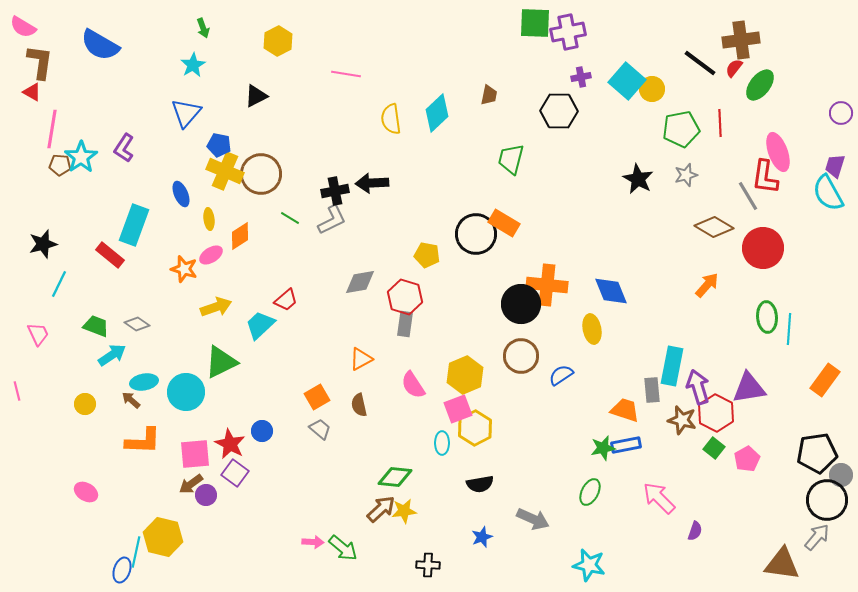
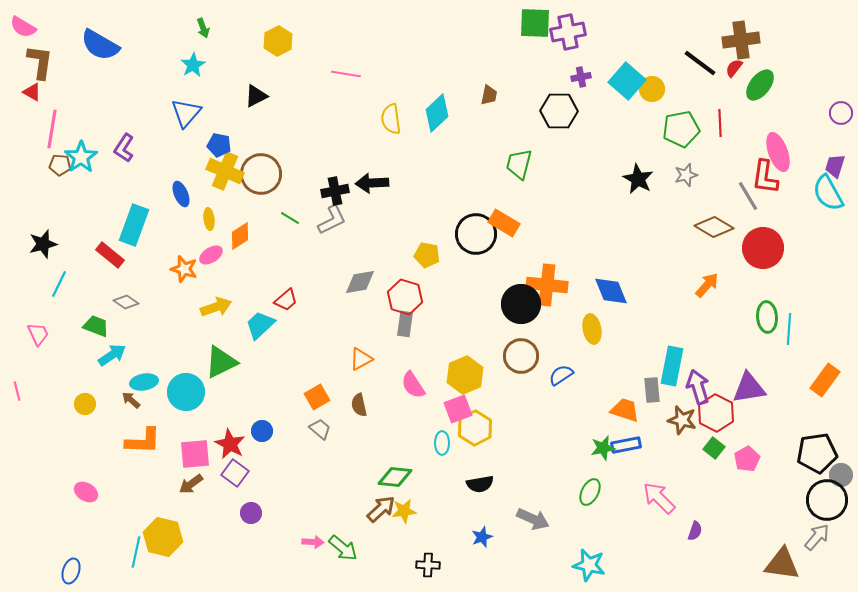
green trapezoid at (511, 159): moved 8 px right, 5 px down
gray diamond at (137, 324): moved 11 px left, 22 px up
purple circle at (206, 495): moved 45 px right, 18 px down
blue ellipse at (122, 570): moved 51 px left, 1 px down
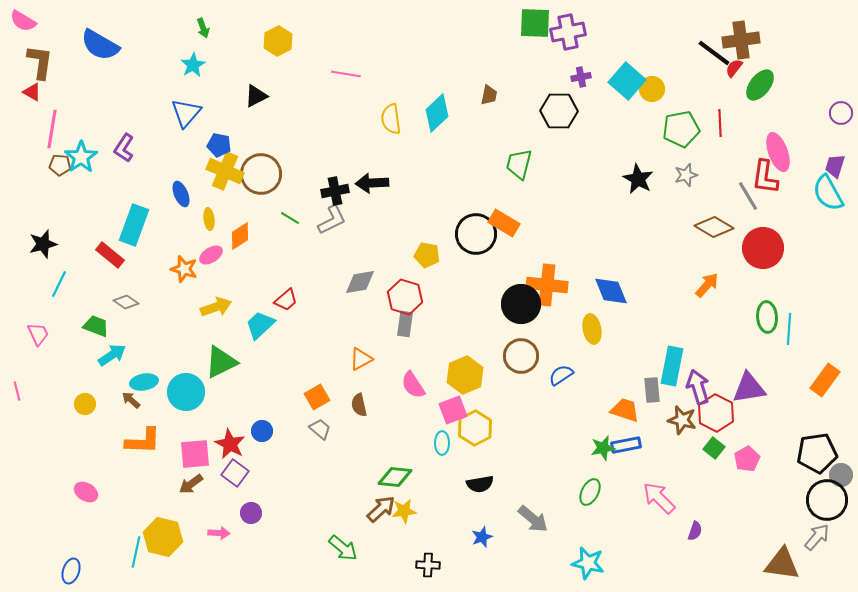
pink semicircle at (23, 27): moved 6 px up
black line at (700, 63): moved 14 px right, 10 px up
pink square at (458, 409): moved 5 px left, 1 px down
gray arrow at (533, 519): rotated 16 degrees clockwise
pink arrow at (313, 542): moved 94 px left, 9 px up
cyan star at (589, 565): moved 1 px left, 2 px up
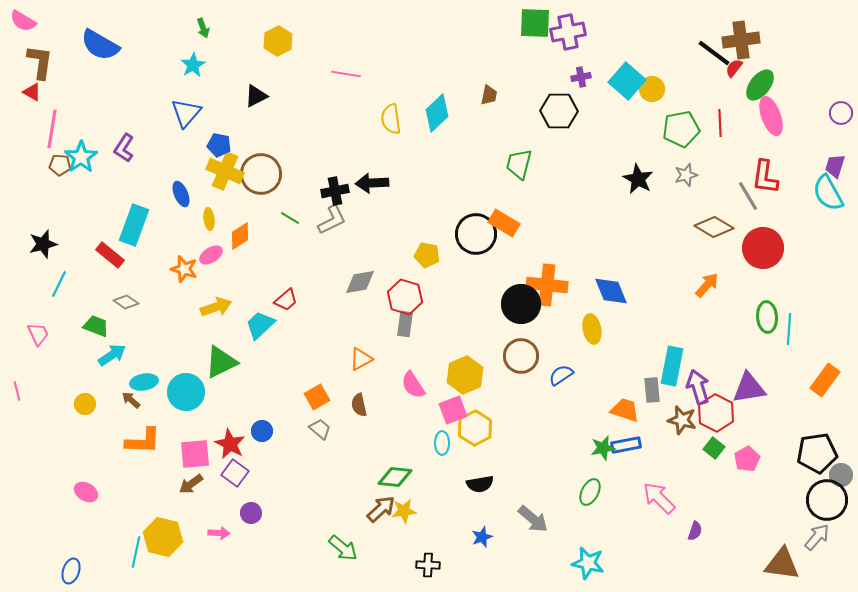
pink ellipse at (778, 152): moved 7 px left, 36 px up
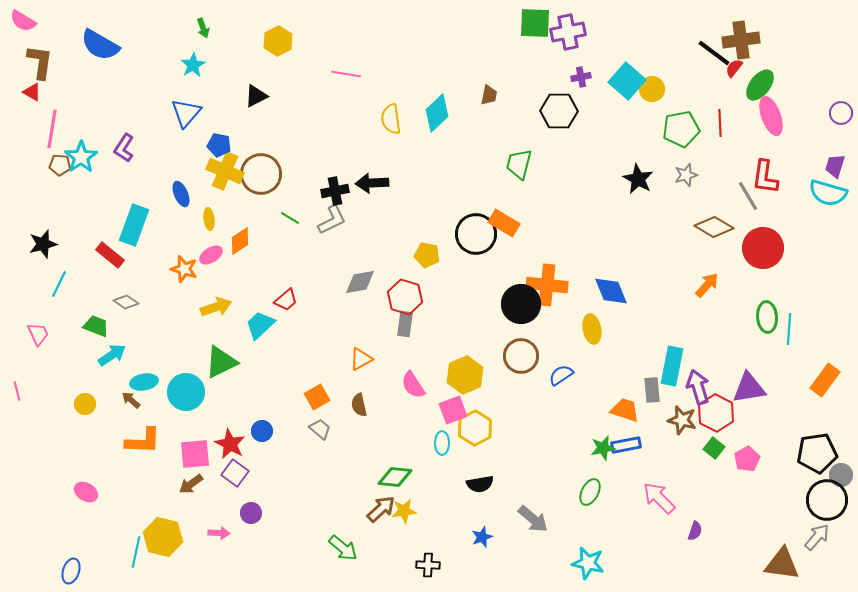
cyan semicircle at (828, 193): rotated 45 degrees counterclockwise
orange diamond at (240, 236): moved 5 px down
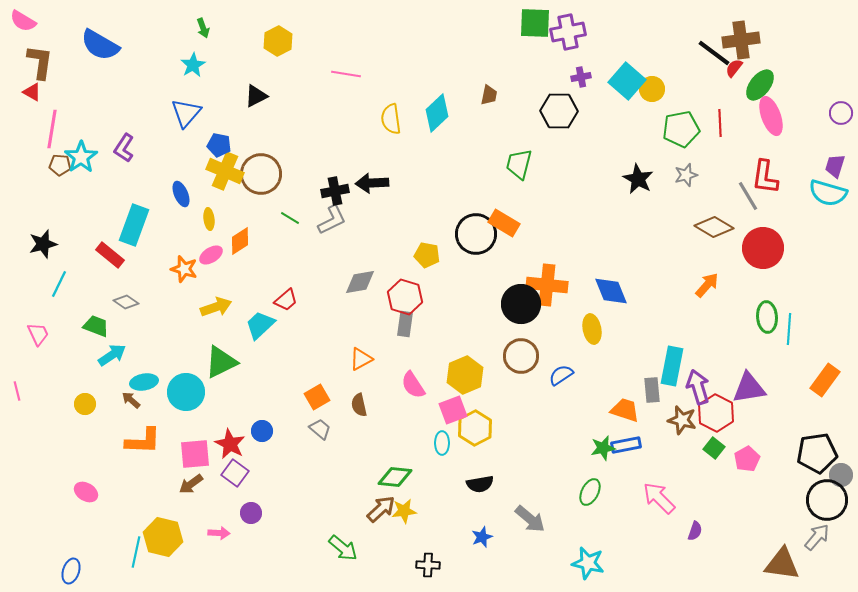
gray arrow at (533, 519): moved 3 px left
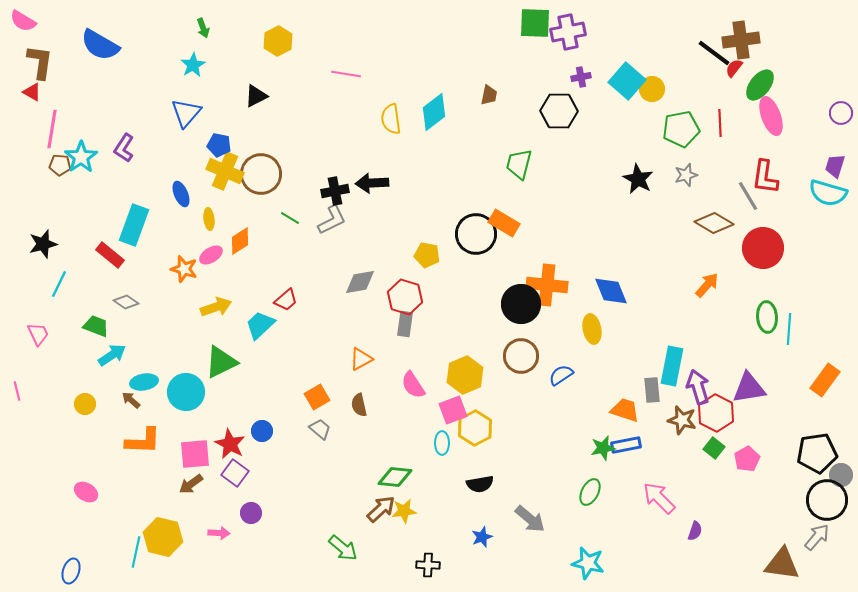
cyan diamond at (437, 113): moved 3 px left, 1 px up; rotated 6 degrees clockwise
brown diamond at (714, 227): moved 4 px up
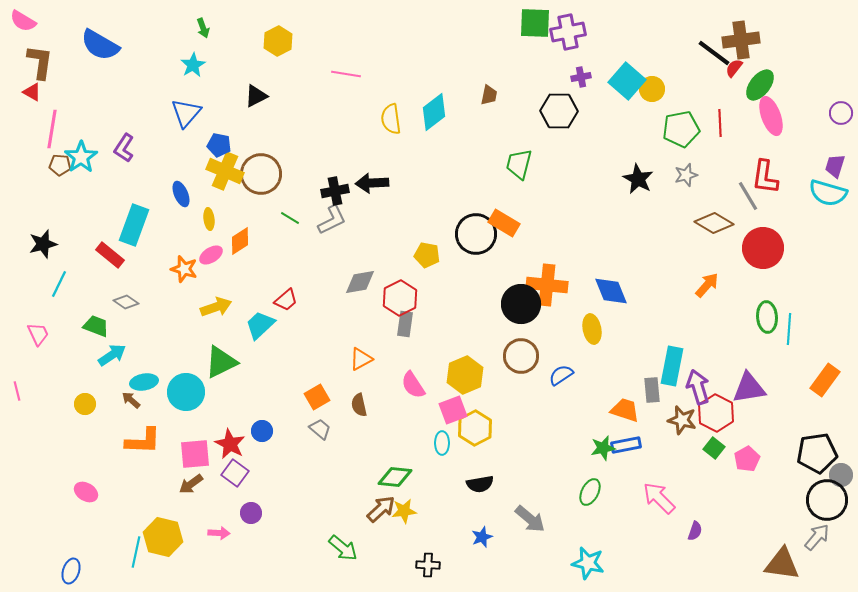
red hexagon at (405, 297): moved 5 px left, 1 px down; rotated 16 degrees clockwise
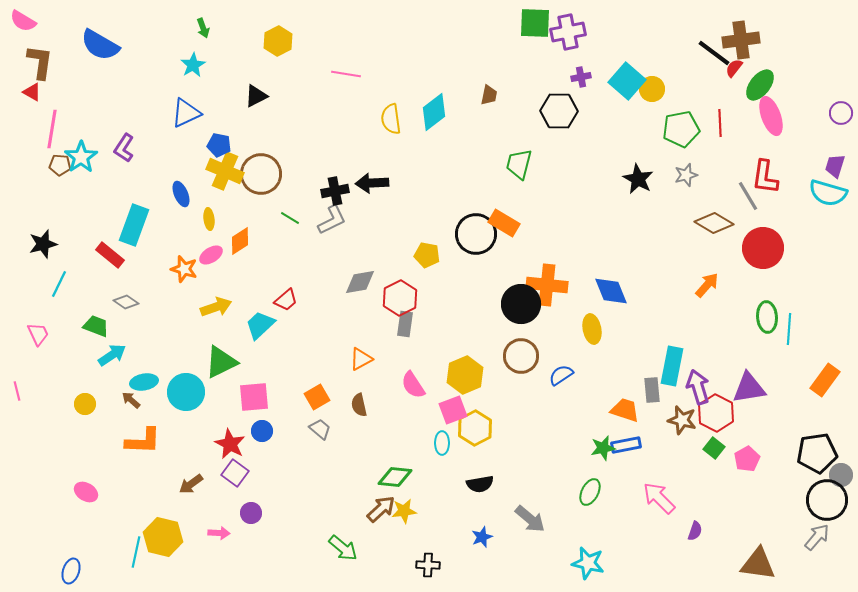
blue triangle at (186, 113): rotated 24 degrees clockwise
pink square at (195, 454): moved 59 px right, 57 px up
brown triangle at (782, 564): moved 24 px left
